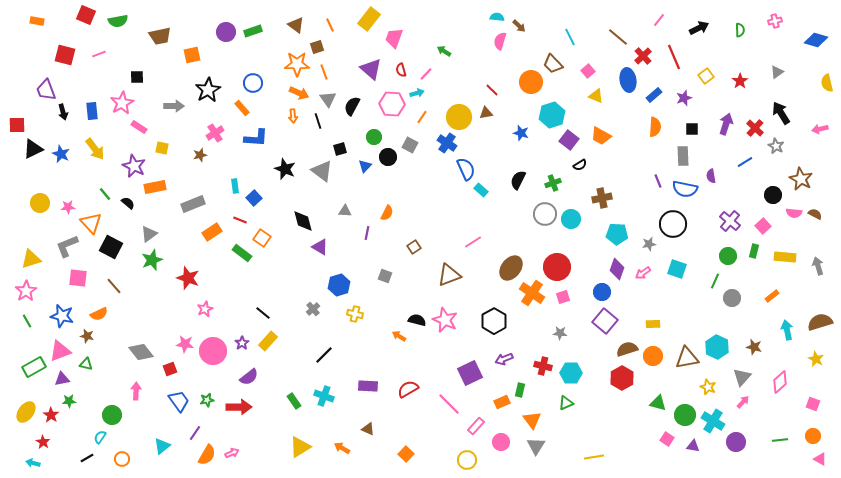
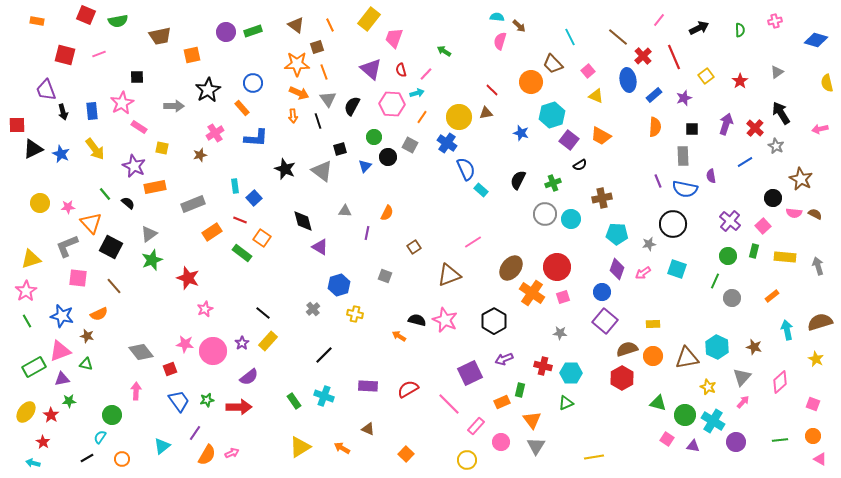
black circle at (773, 195): moved 3 px down
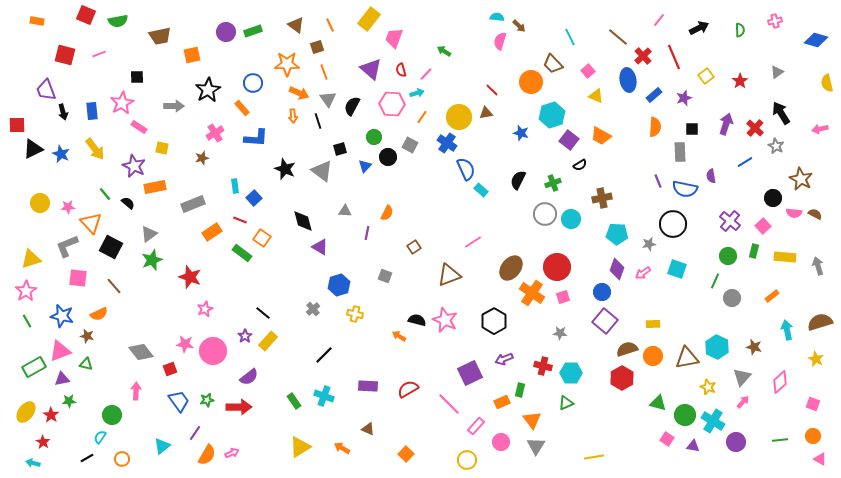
orange star at (297, 64): moved 10 px left
brown star at (200, 155): moved 2 px right, 3 px down
gray rectangle at (683, 156): moved 3 px left, 4 px up
red star at (188, 278): moved 2 px right, 1 px up
purple star at (242, 343): moved 3 px right, 7 px up
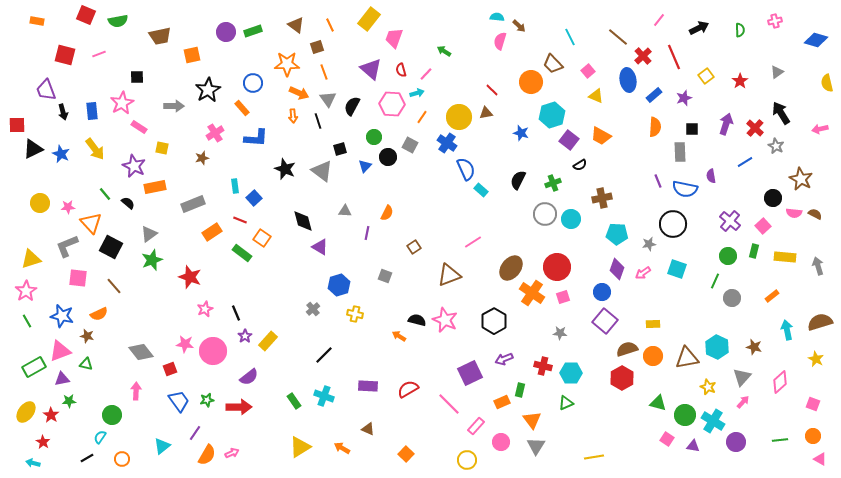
black line at (263, 313): moved 27 px left; rotated 28 degrees clockwise
